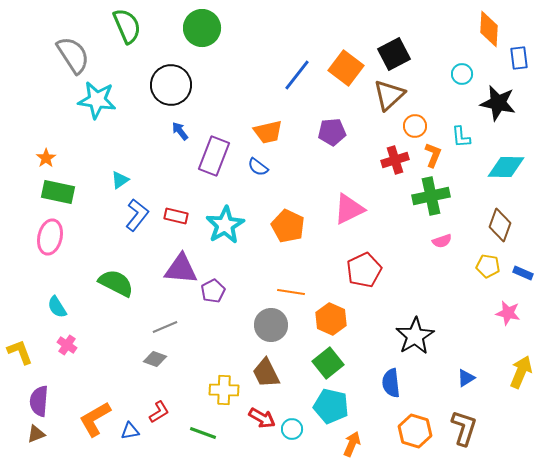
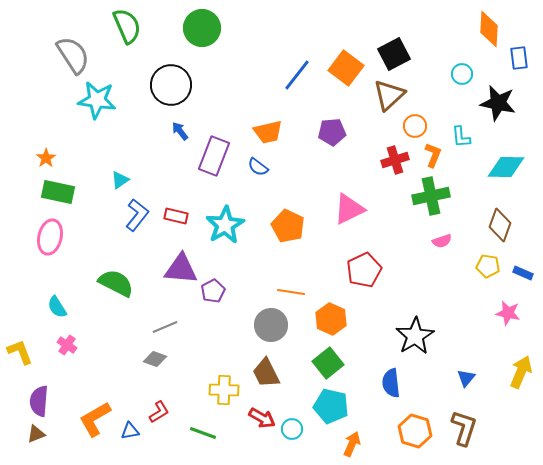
blue triangle at (466, 378): rotated 18 degrees counterclockwise
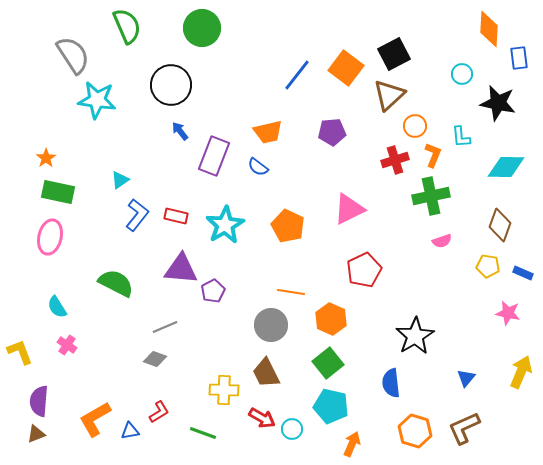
brown L-shape at (464, 428): rotated 132 degrees counterclockwise
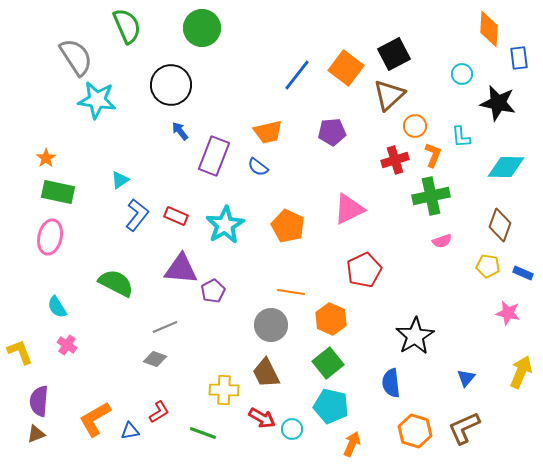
gray semicircle at (73, 55): moved 3 px right, 2 px down
red rectangle at (176, 216): rotated 10 degrees clockwise
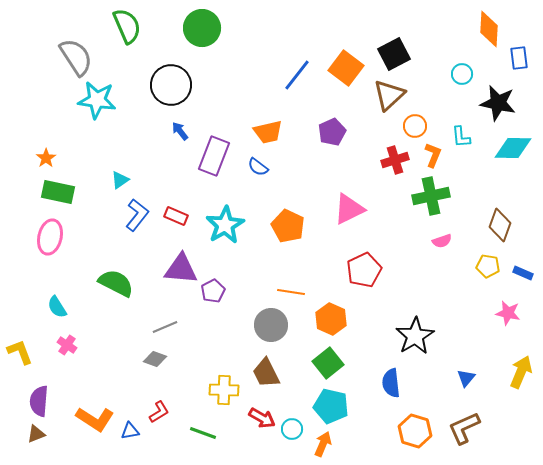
purple pentagon at (332, 132): rotated 20 degrees counterclockwise
cyan diamond at (506, 167): moved 7 px right, 19 px up
orange L-shape at (95, 419): rotated 117 degrees counterclockwise
orange arrow at (352, 444): moved 29 px left
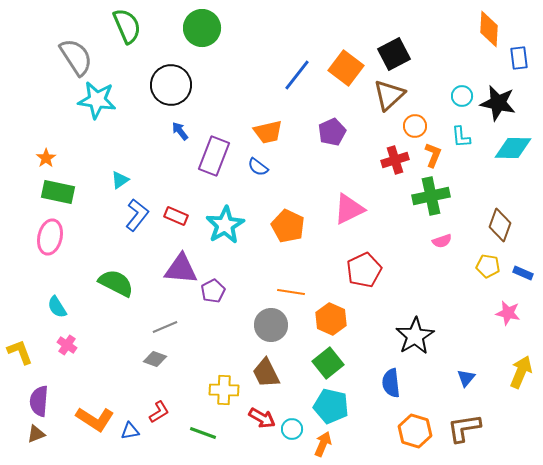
cyan circle at (462, 74): moved 22 px down
brown L-shape at (464, 428): rotated 15 degrees clockwise
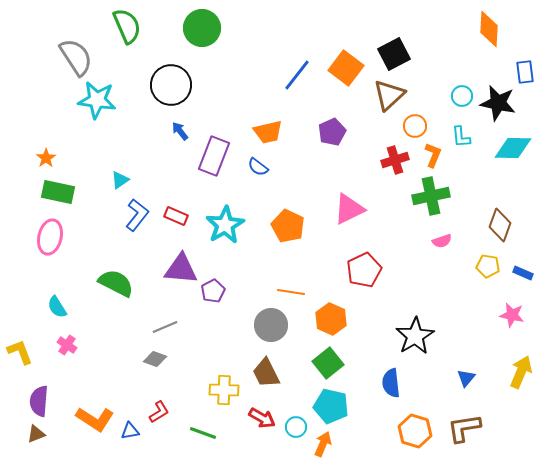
blue rectangle at (519, 58): moved 6 px right, 14 px down
pink star at (508, 313): moved 4 px right, 2 px down
cyan circle at (292, 429): moved 4 px right, 2 px up
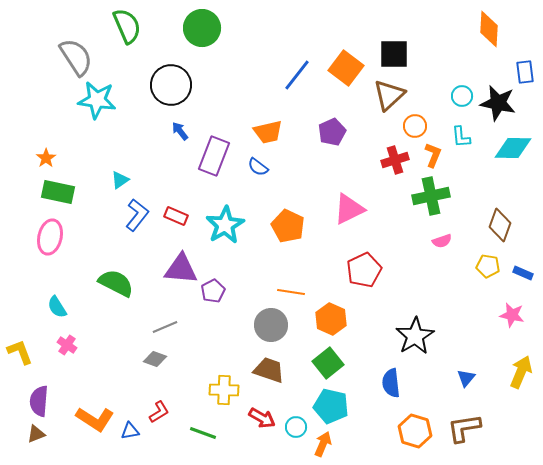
black square at (394, 54): rotated 28 degrees clockwise
brown trapezoid at (266, 373): moved 3 px right, 3 px up; rotated 136 degrees clockwise
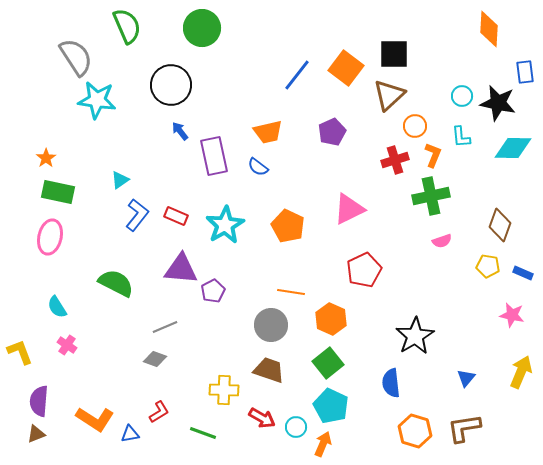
purple rectangle at (214, 156): rotated 33 degrees counterclockwise
cyan pentagon at (331, 406): rotated 12 degrees clockwise
blue triangle at (130, 431): moved 3 px down
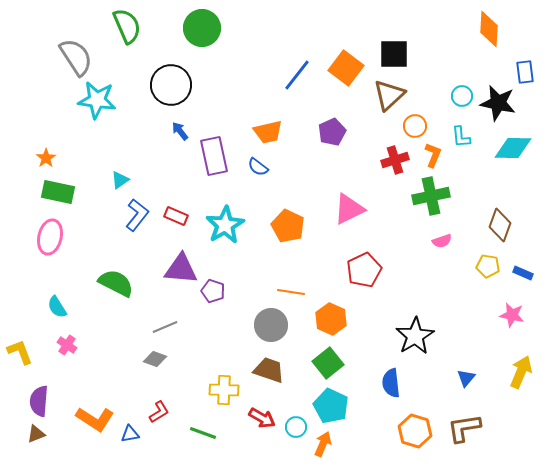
purple pentagon at (213, 291): rotated 25 degrees counterclockwise
